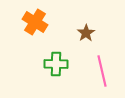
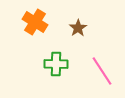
brown star: moved 8 px left, 5 px up
pink line: rotated 20 degrees counterclockwise
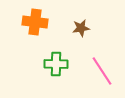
orange cross: rotated 25 degrees counterclockwise
brown star: moved 3 px right; rotated 24 degrees clockwise
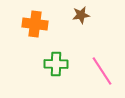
orange cross: moved 2 px down
brown star: moved 13 px up
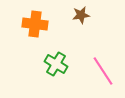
green cross: rotated 30 degrees clockwise
pink line: moved 1 px right
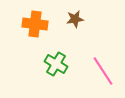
brown star: moved 6 px left, 4 px down
